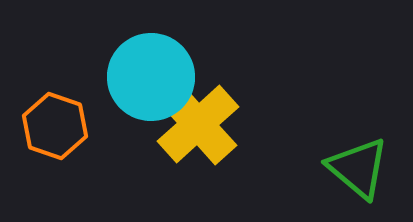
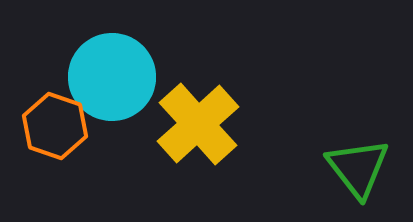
cyan circle: moved 39 px left
green triangle: rotated 12 degrees clockwise
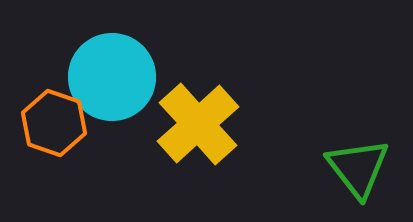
orange hexagon: moved 1 px left, 3 px up
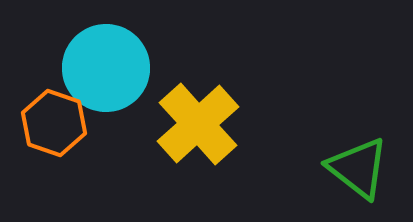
cyan circle: moved 6 px left, 9 px up
green triangle: rotated 14 degrees counterclockwise
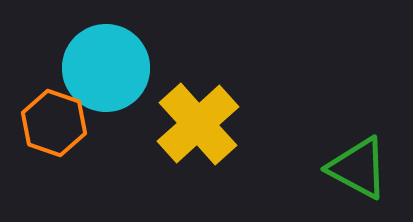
green triangle: rotated 10 degrees counterclockwise
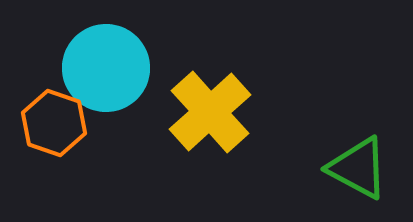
yellow cross: moved 12 px right, 12 px up
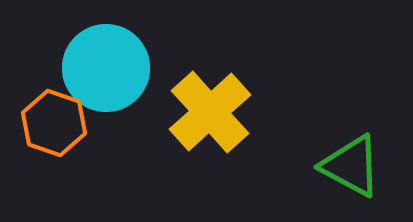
green triangle: moved 7 px left, 2 px up
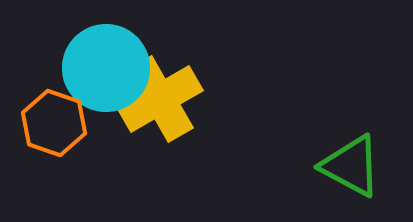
yellow cross: moved 50 px left, 13 px up; rotated 12 degrees clockwise
